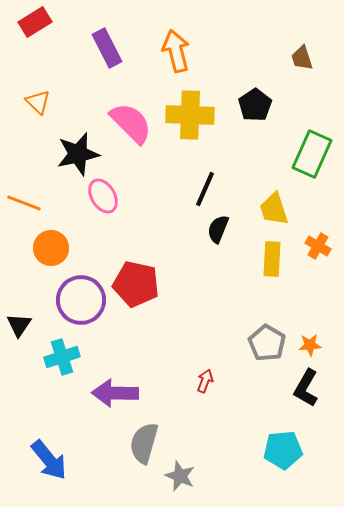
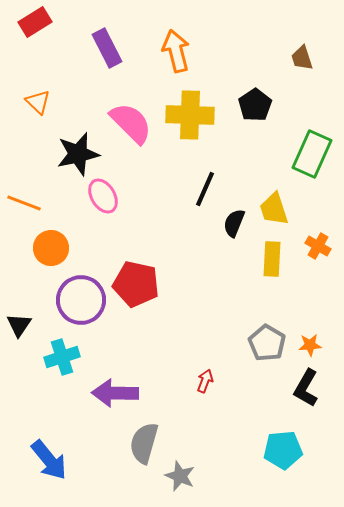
black semicircle: moved 16 px right, 6 px up
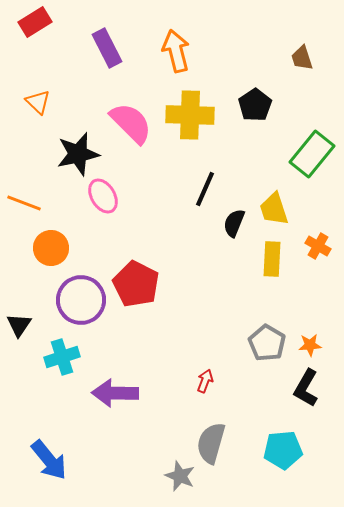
green rectangle: rotated 15 degrees clockwise
red pentagon: rotated 15 degrees clockwise
gray semicircle: moved 67 px right
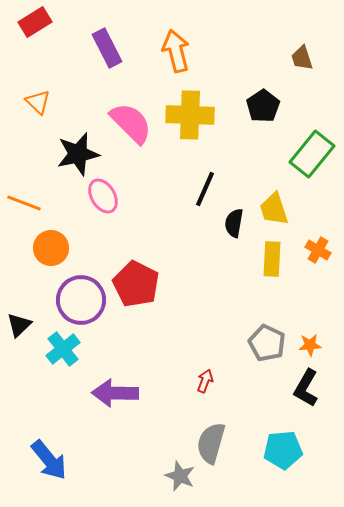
black pentagon: moved 8 px right, 1 px down
black semicircle: rotated 12 degrees counterclockwise
orange cross: moved 4 px down
black triangle: rotated 12 degrees clockwise
gray pentagon: rotated 6 degrees counterclockwise
cyan cross: moved 1 px right, 8 px up; rotated 20 degrees counterclockwise
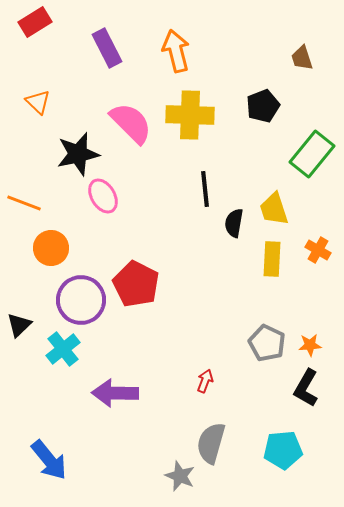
black pentagon: rotated 12 degrees clockwise
black line: rotated 30 degrees counterclockwise
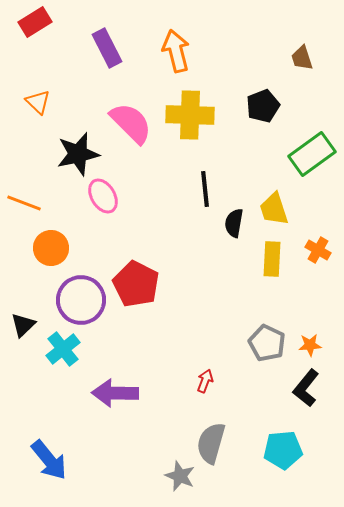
green rectangle: rotated 15 degrees clockwise
black triangle: moved 4 px right
black L-shape: rotated 9 degrees clockwise
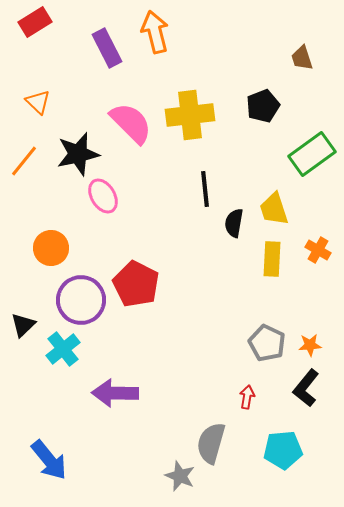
orange arrow: moved 21 px left, 19 px up
yellow cross: rotated 9 degrees counterclockwise
orange line: moved 42 px up; rotated 72 degrees counterclockwise
red arrow: moved 42 px right, 16 px down; rotated 10 degrees counterclockwise
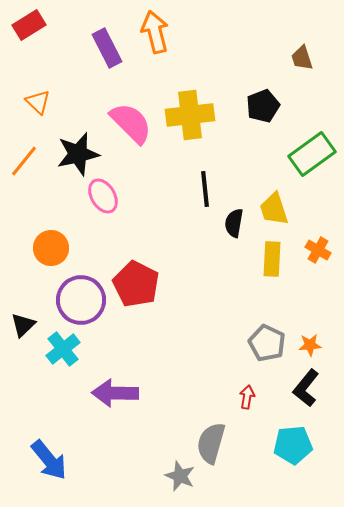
red rectangle: moved 6 px left, 3 px down
cyan pentagon: moved 10 px right, 5 px up
